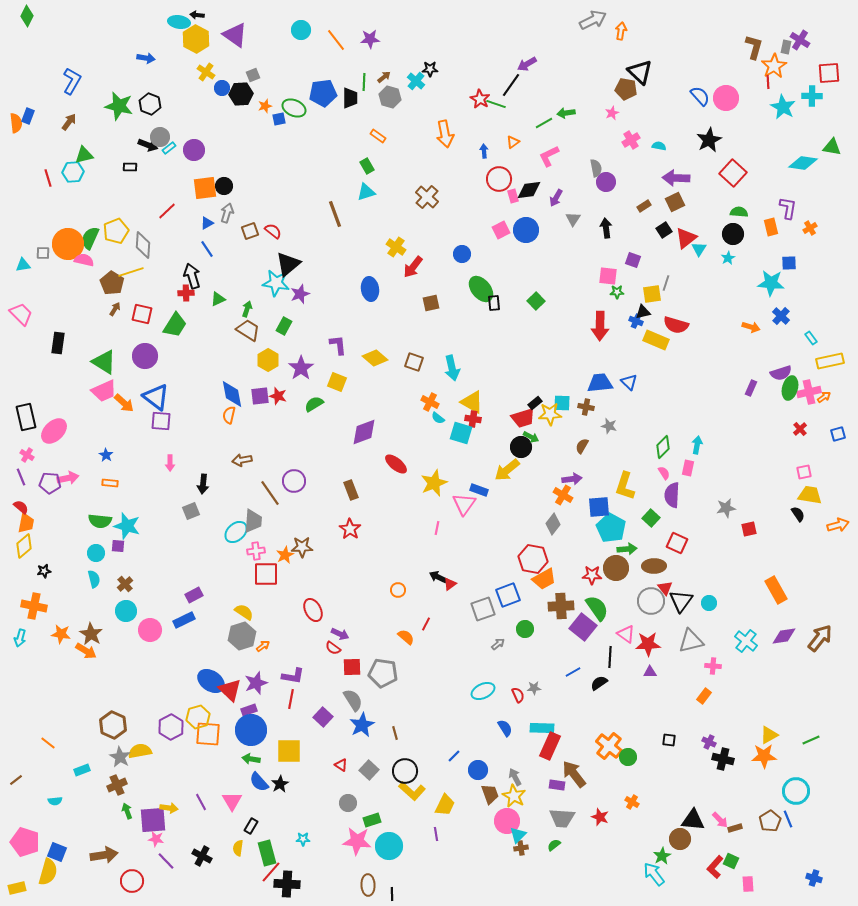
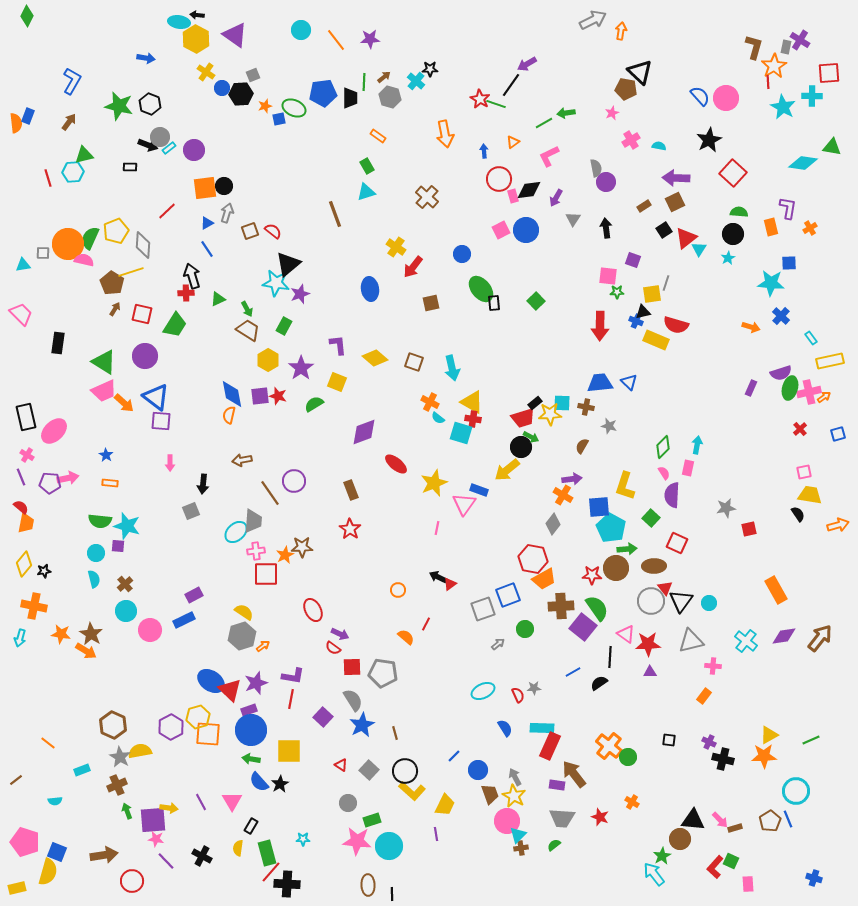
green arrow at (247, 309): rotated 133 degrees clockwise
yellow diamond at (24, 546): moved 18 px down; rotated 10 degrees counterclockwise
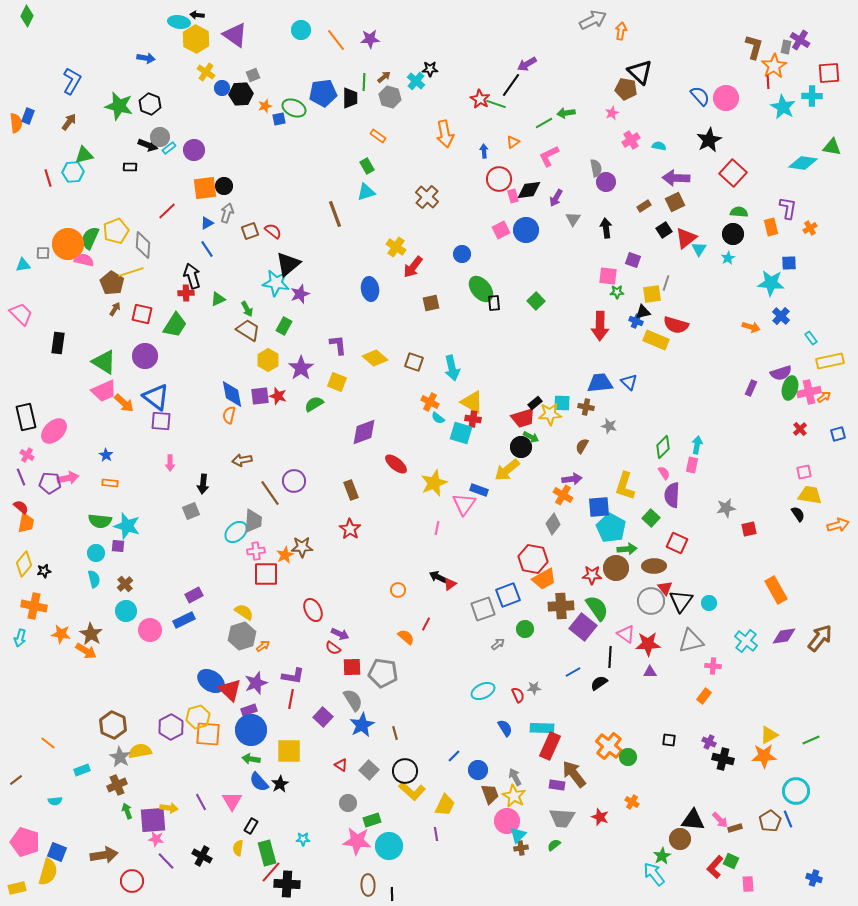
pink rectangle at (688, 468): moved 4 px right, 3 px up
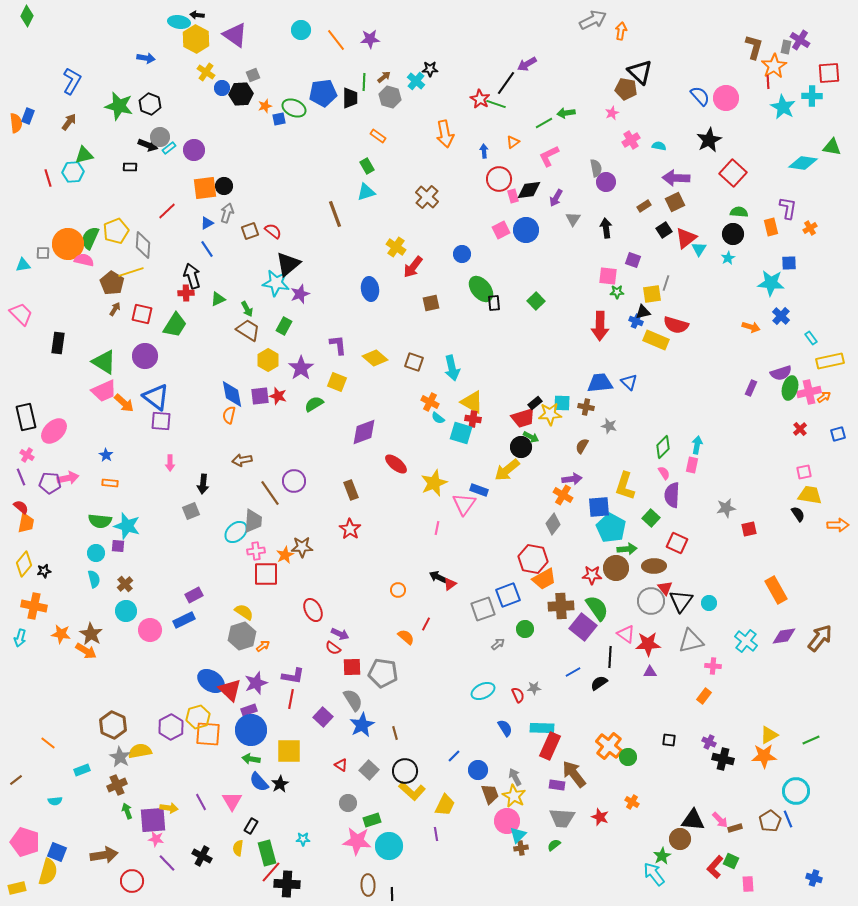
black line at (511, 85): moved 5 px left, 2 px up
orange arrow at (838, 525): rotated 15 degrees clockwise
purple line at (166, 861): moved 1 px right, 2 px down
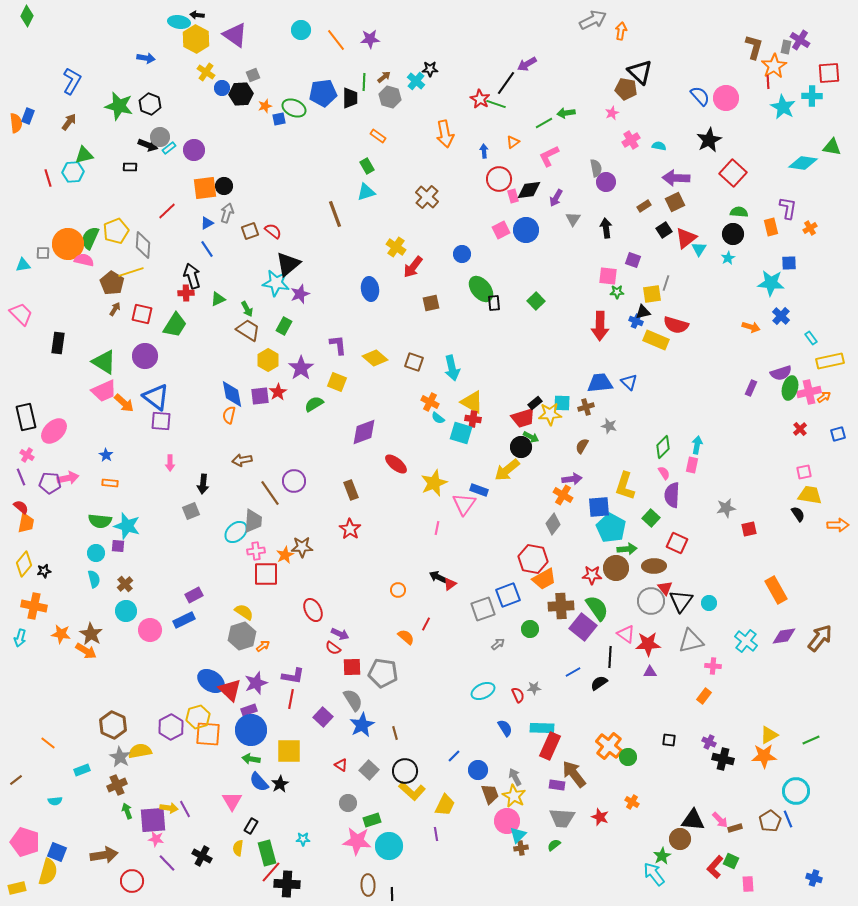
red star at (278, 396): moved 4 px up; rotated 24 degrees clockwise
brown cross at (586, 407): rotated 28 degrees counterclockwise
green circle at (525, 629): moved 5 px right
purple line at (201, 802): moved 16 px left, 7 px down
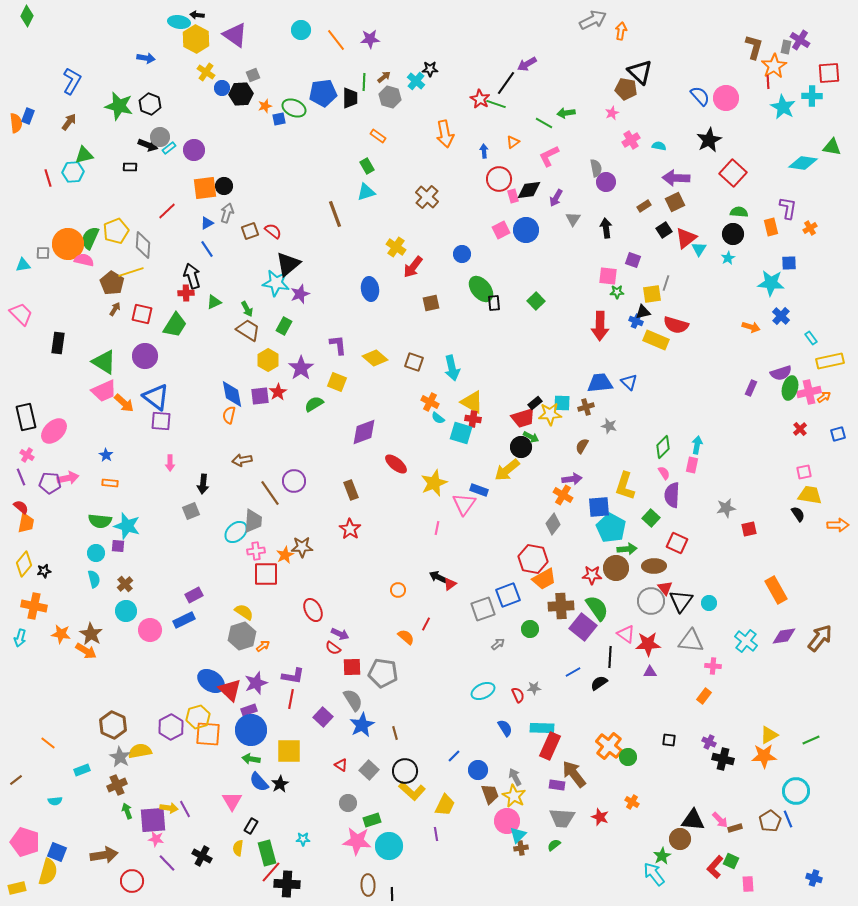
green line at (544, 123): rotated 60 degrees clockwise
green triangle at (218, 299): moved 4 px left, 3 px down
gray triangle at (691, 641): rotated 20 degrees clockwise
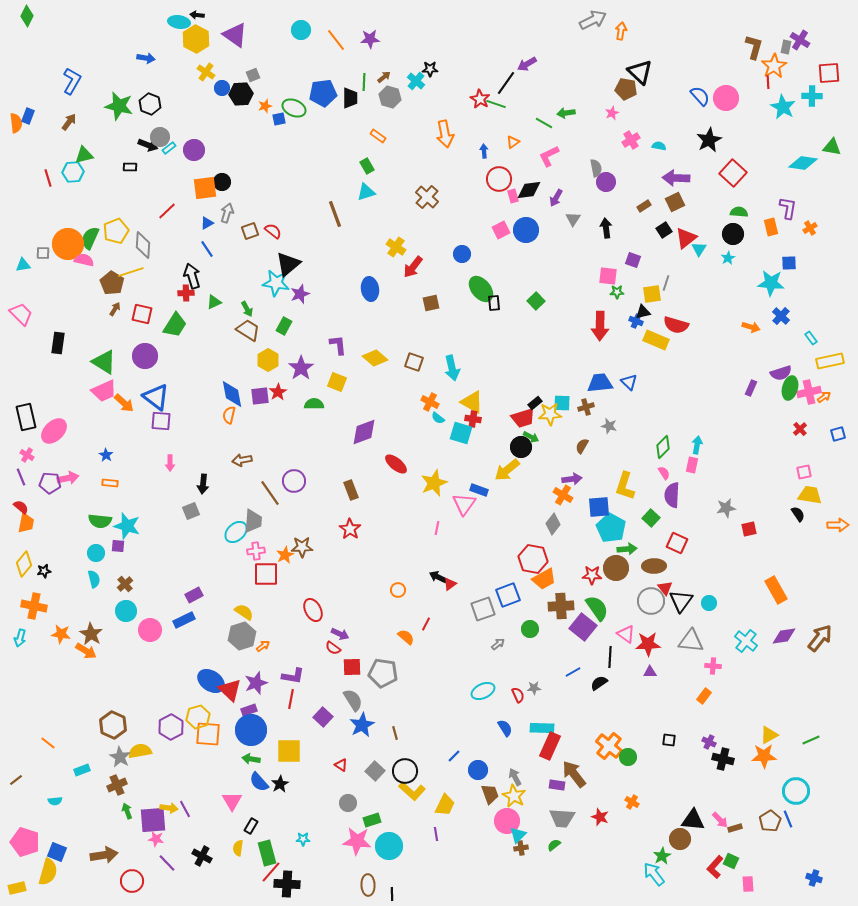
black circle at (224, 186): moved 2 px left, 4 px up
green semicircle at (314, 404): rotated 30 degrees clockwise
gray square at (369, 770): moved 6 px right, 1 px down
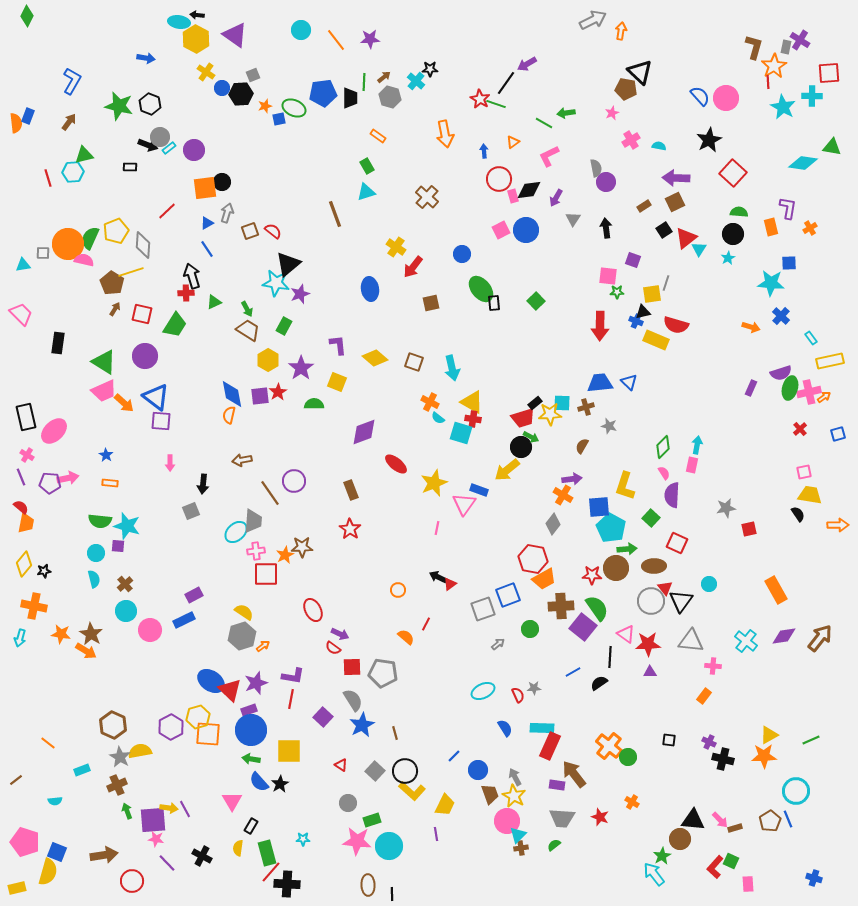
cyan circle at (709, 603): moved 19 px up
